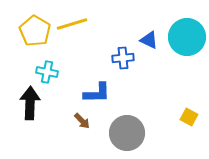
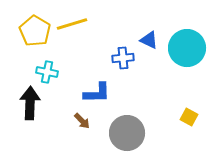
cyan circle: moved 11 px down
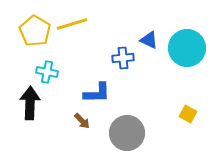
yellow square: moved 1 px left, 3 px up
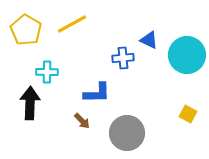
yellow line: rotated 12 degrees counterclockwise
yellow pentagon: moved 9 px left, 1 px up
cyan circle: moved 7 px down
cyan cross: rotated 10 degrees counterclockwise
